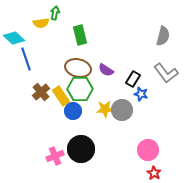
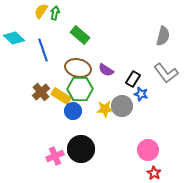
yellow semicircle: moved 12 px up; rotated 133 degrees clockwise
green rectangle: rotated 36 degrees counterclockwise
blue line: moved 17 px right, 9 px up
yellow rectangle: rotated 24 degrees counterclockwise
gray circle: moved 4 px up
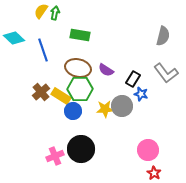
green rectangle: rotated 30 degrees counterclockwise
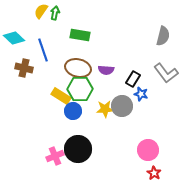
purple semicircle: rotated 28 degrees counterclockwise
brown cross: moved 17 px left, 24 px up; rotated 36 degrees counterclockwise
black circle: moved 3 px left
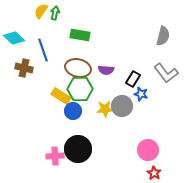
pink cross: rotated 18 degrees clockwise
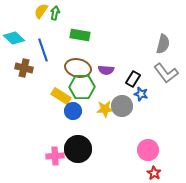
gray semicircle: moved 8 px down
green hexagon: moved 2 px right, 2 px up
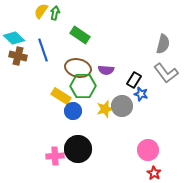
green rectangle: rotated 24 degrees clockwise
brown cross: moved 6 px left, 12 px up
black rectangle: moved 1 px right, 1 px down
green hexagon: moved 1 px right, 1 px up
yellow star: rotated 12 degrees counterclockwise
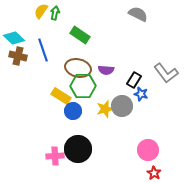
gray semicircle: moved 25 px left, 30 px up; rotated 78 degrees counterclockwise
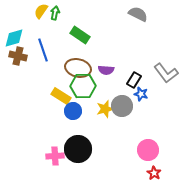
cyan diamond: rotated 60 degrees counterclockwise
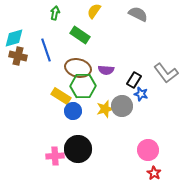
yellow semicircle: moved 53 px right
blue line: moved 3 px right
